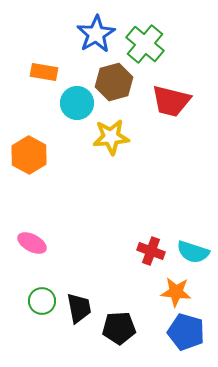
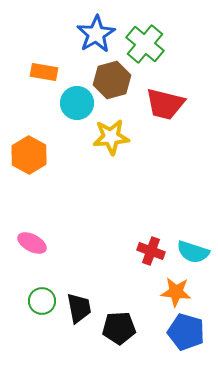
brown hexagon: moved 2 px left, 2 px up
red trapezoid: moved 6 px left, 3 px down
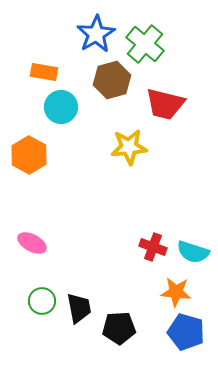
cyan circle: moved 16 px left, 4 px down
yellow star: moved 18 px right, 10 px down
red cross: moved 2 px right, 4 px up
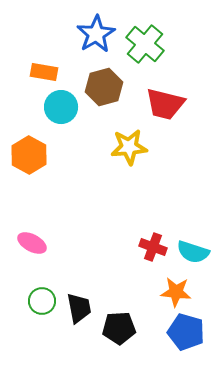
brown hexagon: moved 8 px left, 7 px down
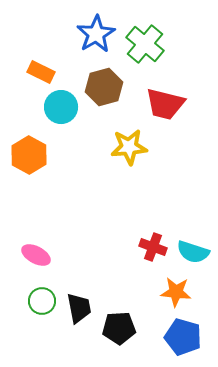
orange rectangle: moved 3 px left; rotated 16 degrees clockwise
pink ellipse: moved 4 px right, 12 px down
blue pentagon: moved 3 px left, 5 px down
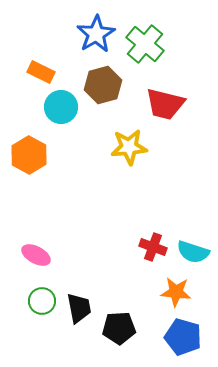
brown hexagon: moved 1 px left, 2 px up
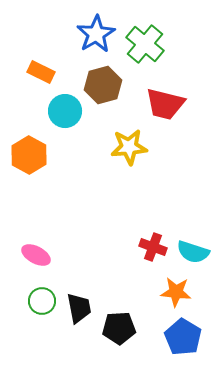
cyan circle: moved 4 px right, 4 px down
blue pentagon: rotated 15 degrees clockwise
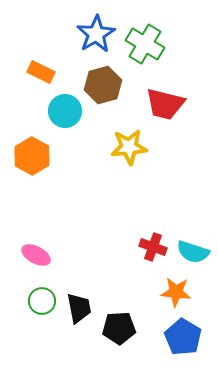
green cross: rotated 9 degrees counterclockwise
orange hexagon: moved 3 px right, 1 px down
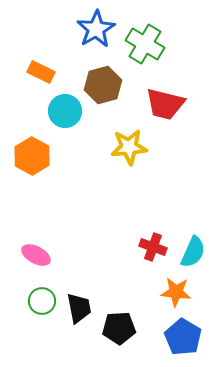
blue star: moved 5 px up
cyan semicircle: rotated 84 degrees counterclockwise
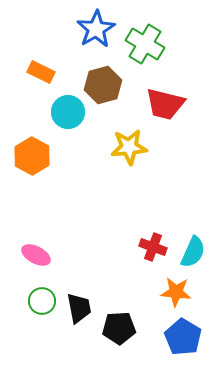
cyan circle: moved 3 px right, 1 px down
